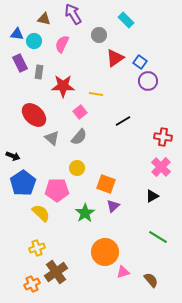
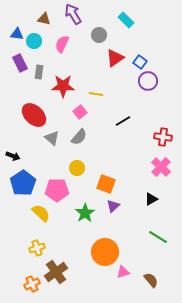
black triangle: moved 1 px left, 3 px down
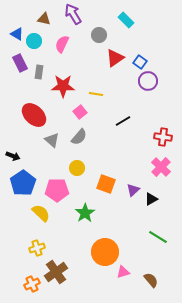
blue triangle: rotated 24 degrees clockwise
gray triangle: moved 2 px down
purple triangle: moved 20 px right, 16 px up
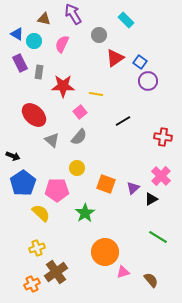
pink cross: moved 9 px down
purple triangle: moved 2 px up
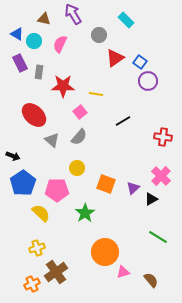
pink semicircle: moved 2 px left
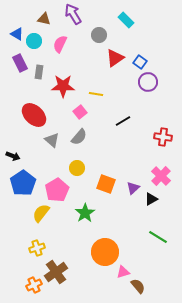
purple circle: moved 1 px down
pink pentagon: rotated 30 degrees counterclockwise
yellow semicircle: rotated 96 degrees counterclockwise
brown semicircle: moved 13 px left, 6 px down
orange cross: moved 2 px right, 1 px down
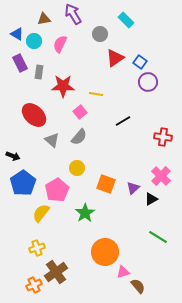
brown triangle: rotated 24 degrees counterclockwise
gray circle: moved 1 px right, 1 px up
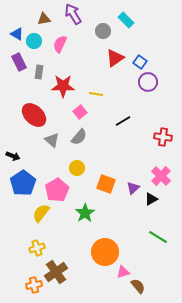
gray circle: moved 3 px right, 3 px up
purple rectangle: moved 1 px left, 1 px up
orange cross: rotated 14 degrees clockwise
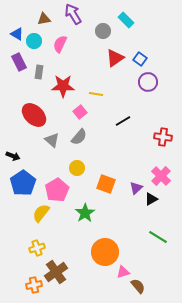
blue square: moved 3 px up
purple triangle: moved 3 px right
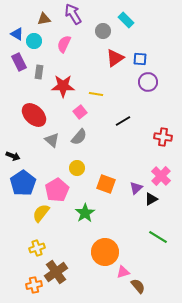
pink semicircle: moved 4 px right
blue square: rotated 32 degrees counterclockwise
